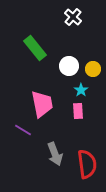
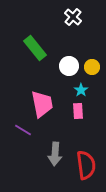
yellow circle: moved 1 px left, 2 px up
gray arrow: rotated 25 degrees clockwise
red semicircle: moved 1 px left, 1 px down
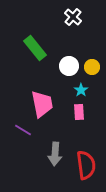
pink rectangle: moved 1 px right, 1 px down
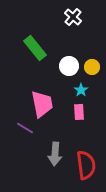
purple line: moved 2 px right, 2 px up
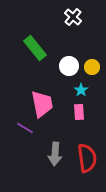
red semicircle: moved 1 px right, 7 px up
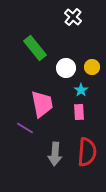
white circle: moved 3 px left, 2 px down
red semicircle: moved 6 px up; rotated 12 degrees clockwise
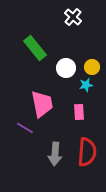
cyan star: moved 5 px right, 5 px up; rotated 24 degrees clockwise
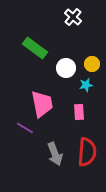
green rectangle: rotated 15 degrees counterclockwise
yellow circle: moved 3 px up
gray arrow: rotated 25 degrees counterclockwise
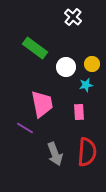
white circle: moved 1 px up
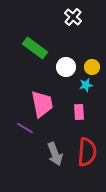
yellow circle: moved 3 px down
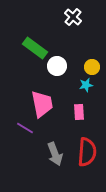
white circle: moved 9 px left, 1 px up
